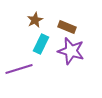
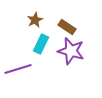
brown rectangle: rotated 12 degrees clockwise
purple line: moved 1 px left
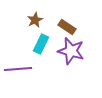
purple line: rotated 12 degrees clockwise
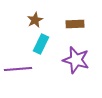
brown rectangle: moved 8 px right, 3 px up; rotated 36 degrees counterclockwise
purple star: moved 5 px right, 9 px down
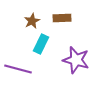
brown star: moved 3 px left, 1 px down
brown rectangle: moved 13 px left, 6 px up
purple line: rotated 20 degrees clockwise
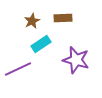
brown rectangle: moved 1 px right
cyan rectangle: rotated 30 degrees clockwise
purple line: rotated 40 degrees counterclockwise
